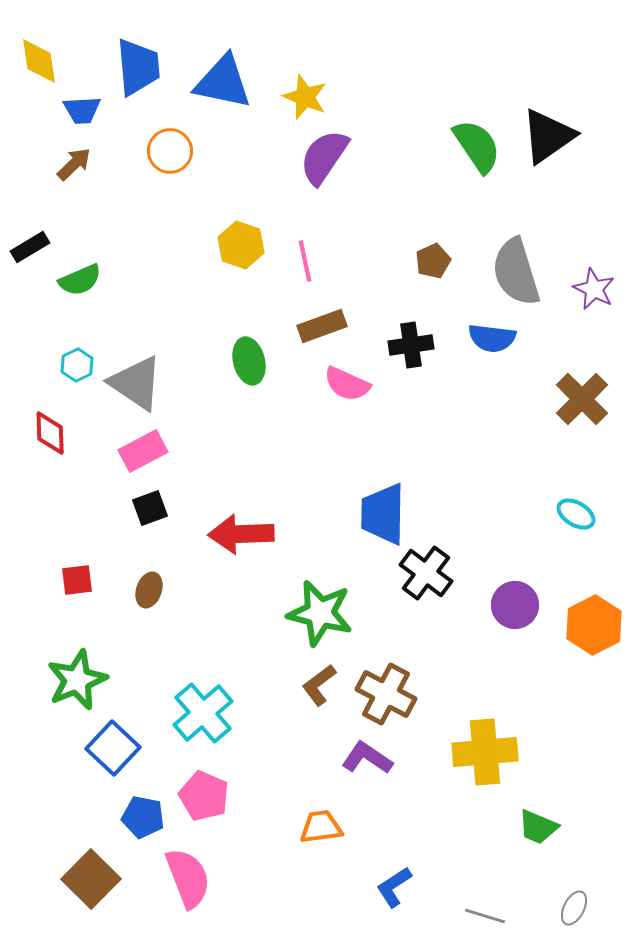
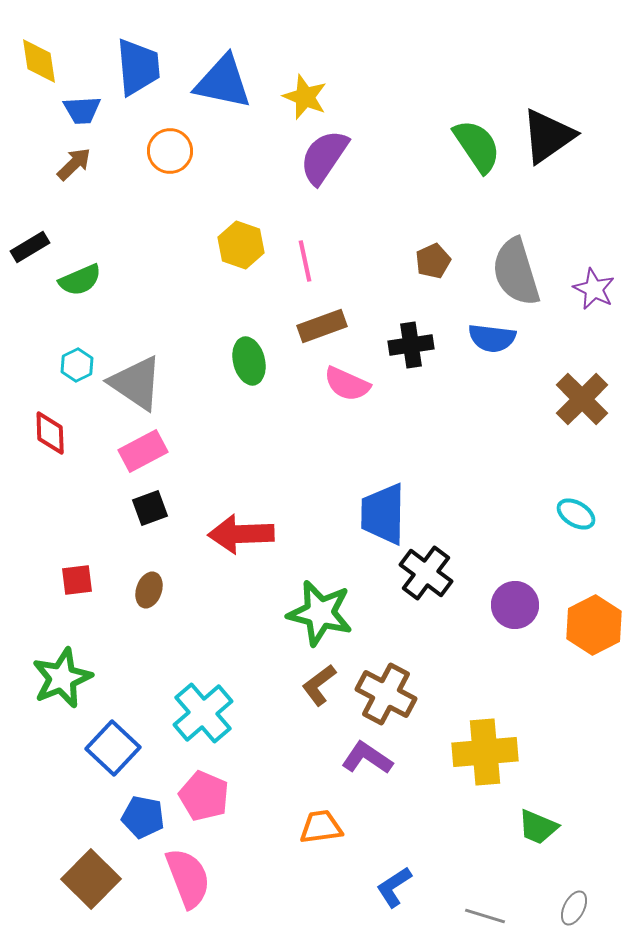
green star at (77, 680): moved 15 px left, 2 px up
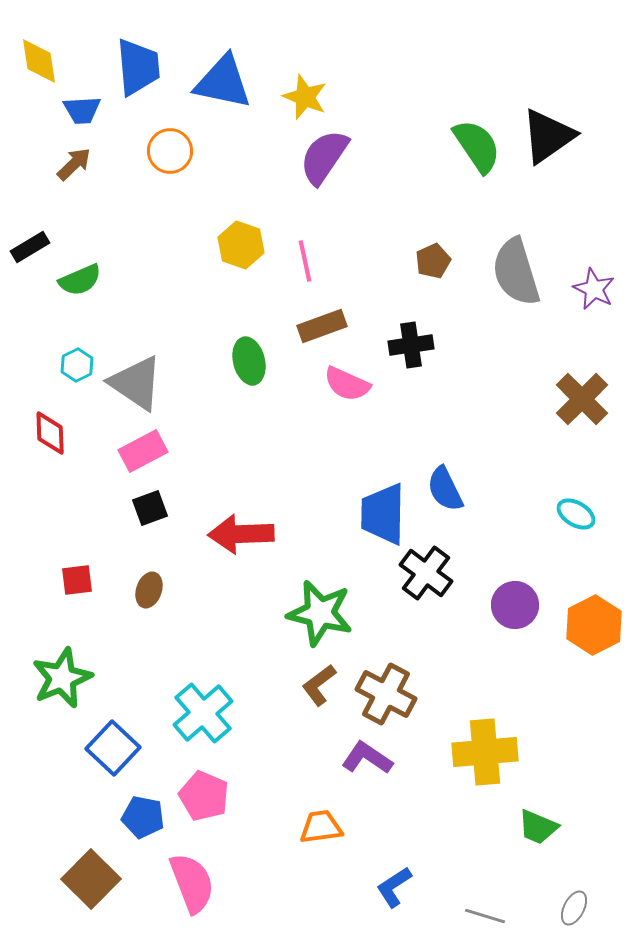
blue semicircle at (492, 338): moved 47 px left, 151 px down; rotated 57 degrees clockwise
pink semicircle at (188, 878): moved 4 px right, 5 px down
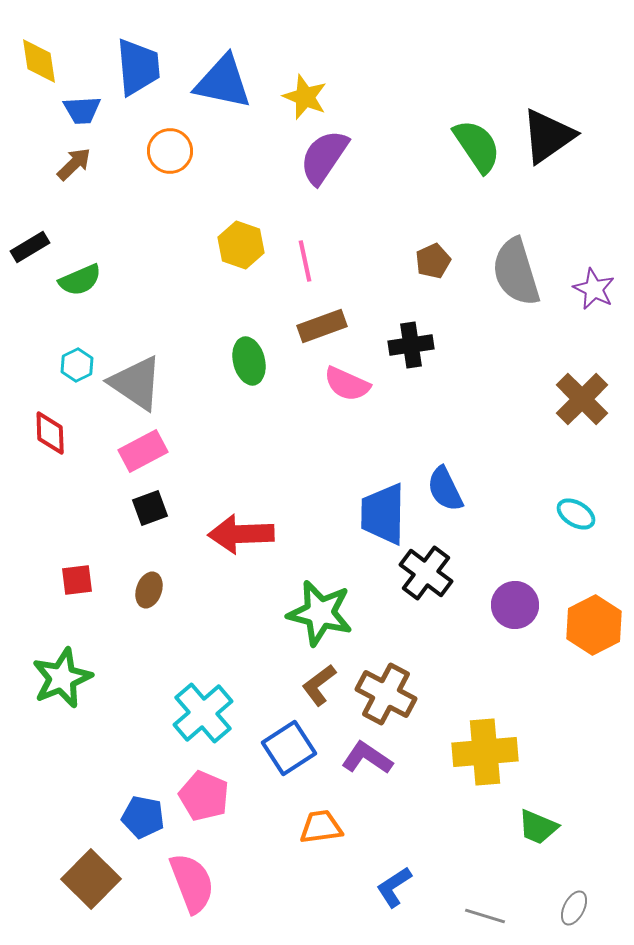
blue square at (113, 748): moved 176 px right; rotated 14 degrees clockwise
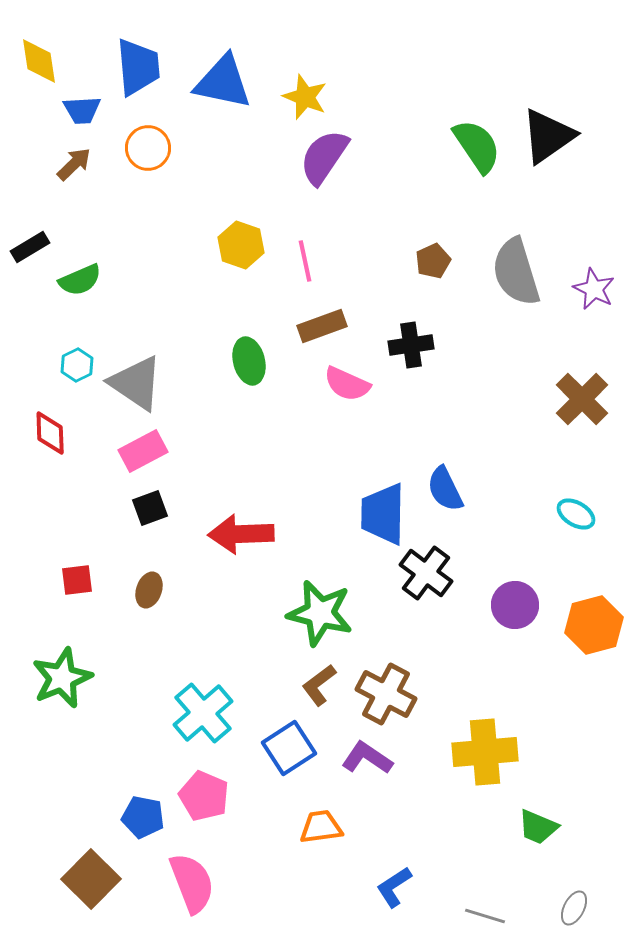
orange circle at (170, 151): moved 22 px left, 3 px up
orange hexagon at (594, 625): rotated 12 degrees clockwise
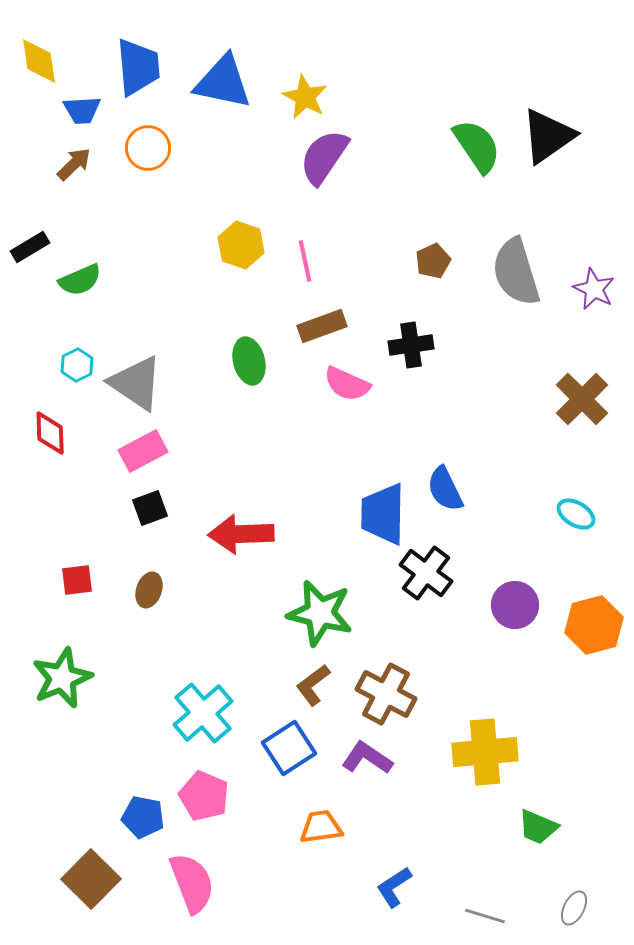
yellow star at (305, 97): rotated 6 degrees clockwise
brown L-shape at (319, 685): moved 6 px left
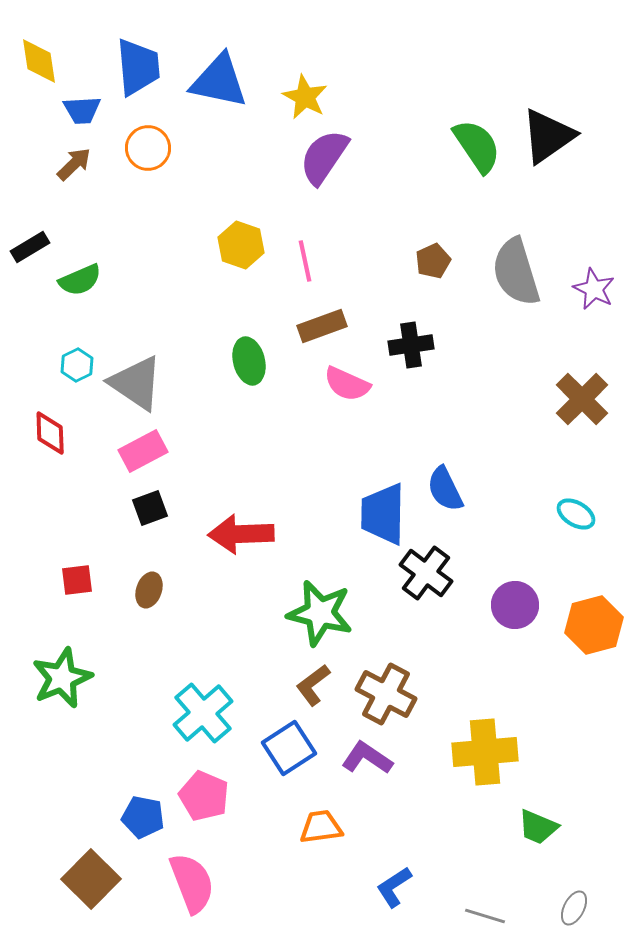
blue triangle at (223, 82): moved 4 px left, 1 px up
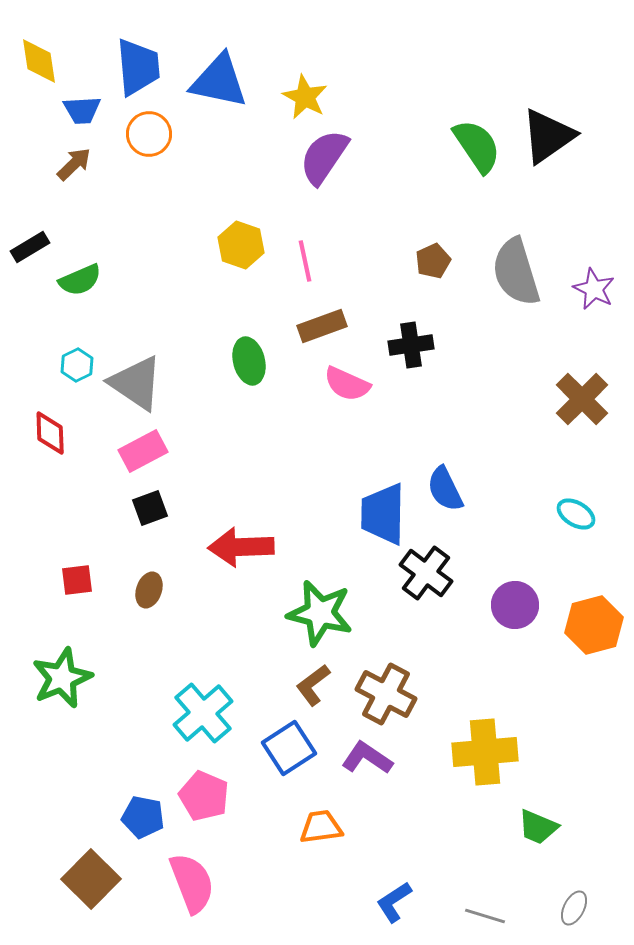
orange circle at (148, 148): moved 1 px right, 14 px up
red arrow at (241, 534): moved 13 px down
blue L-shape at (394, 887): moved 15 px down
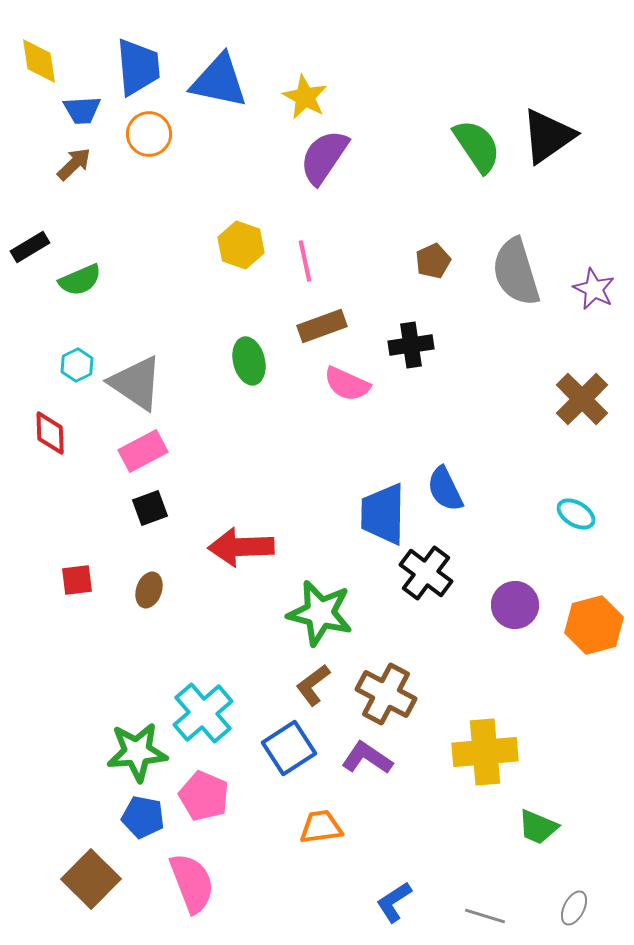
green star at (62, 678): moved 75 px right, 74 px down; rotated 18 degrees clockwise
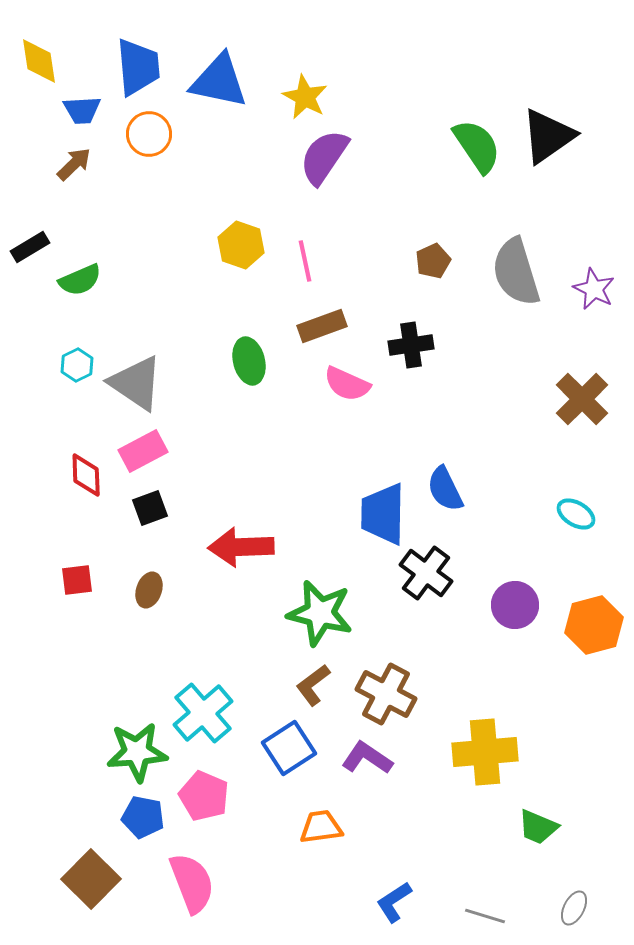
red diamond at (50, 433): moved 36 px right, 42 px down
